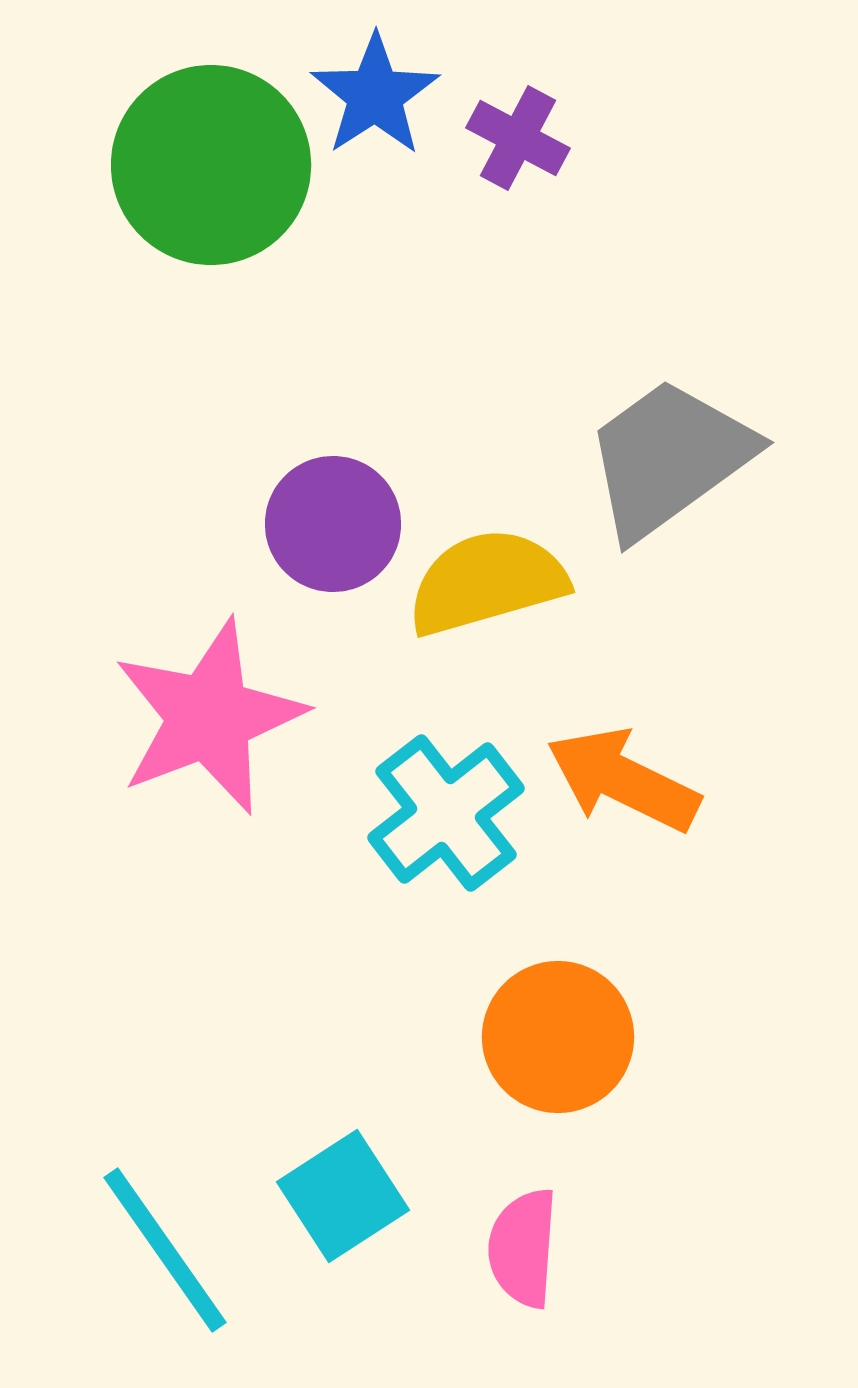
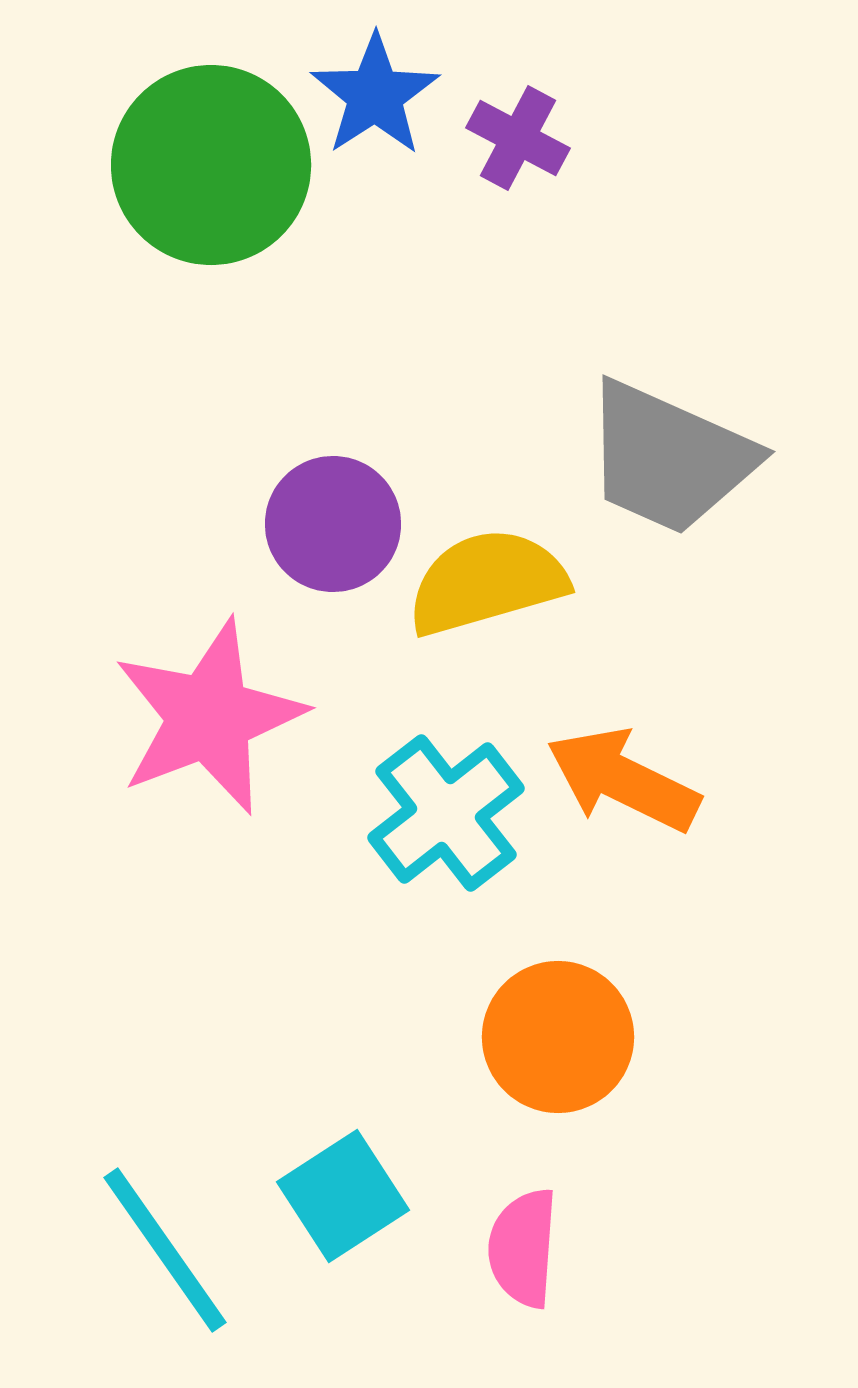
gray trapezoid: rotated 120 degrees counterclockwise
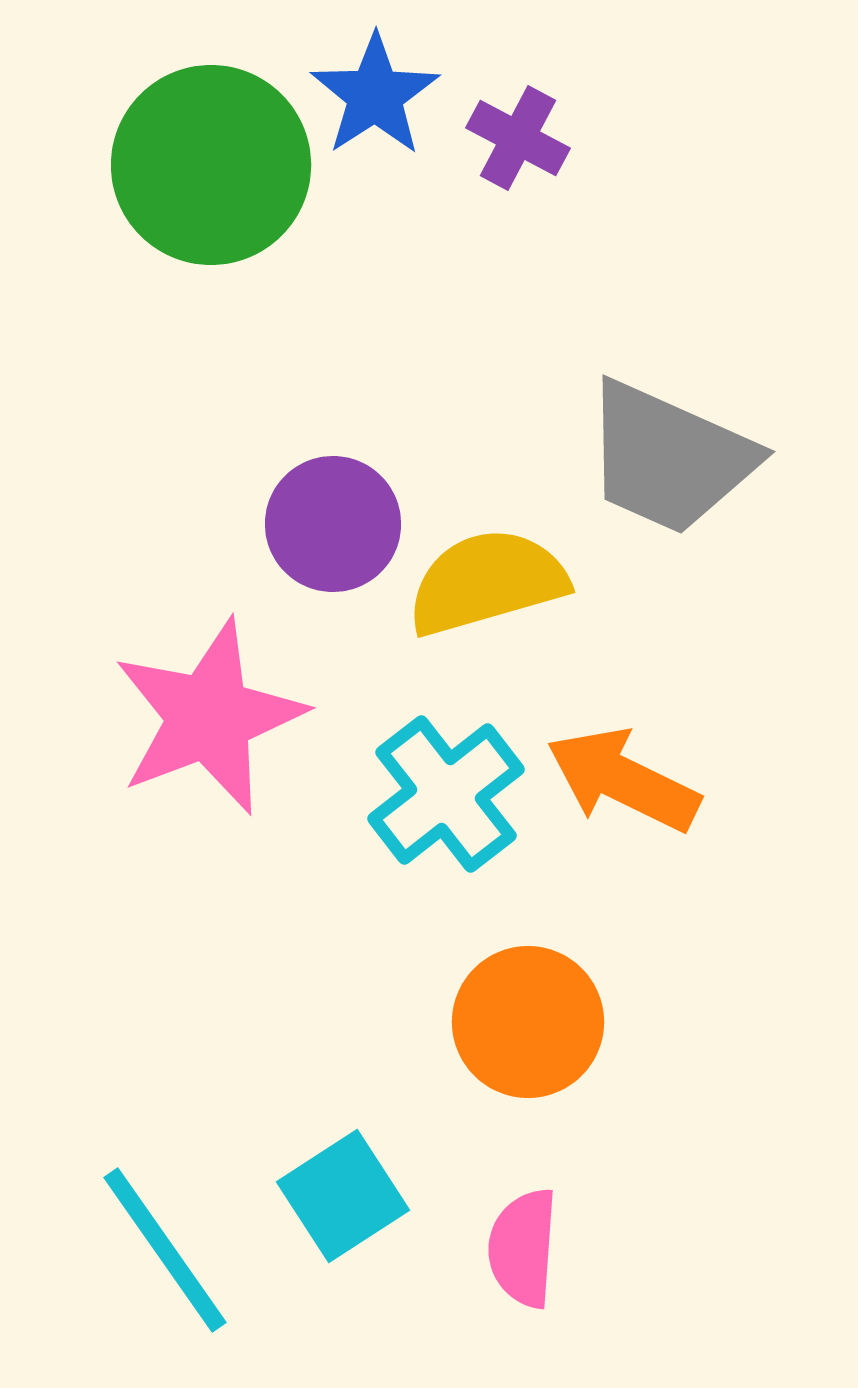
cyan cross: moved 19 px up
orange circle: moved 30 px left, 15 px up
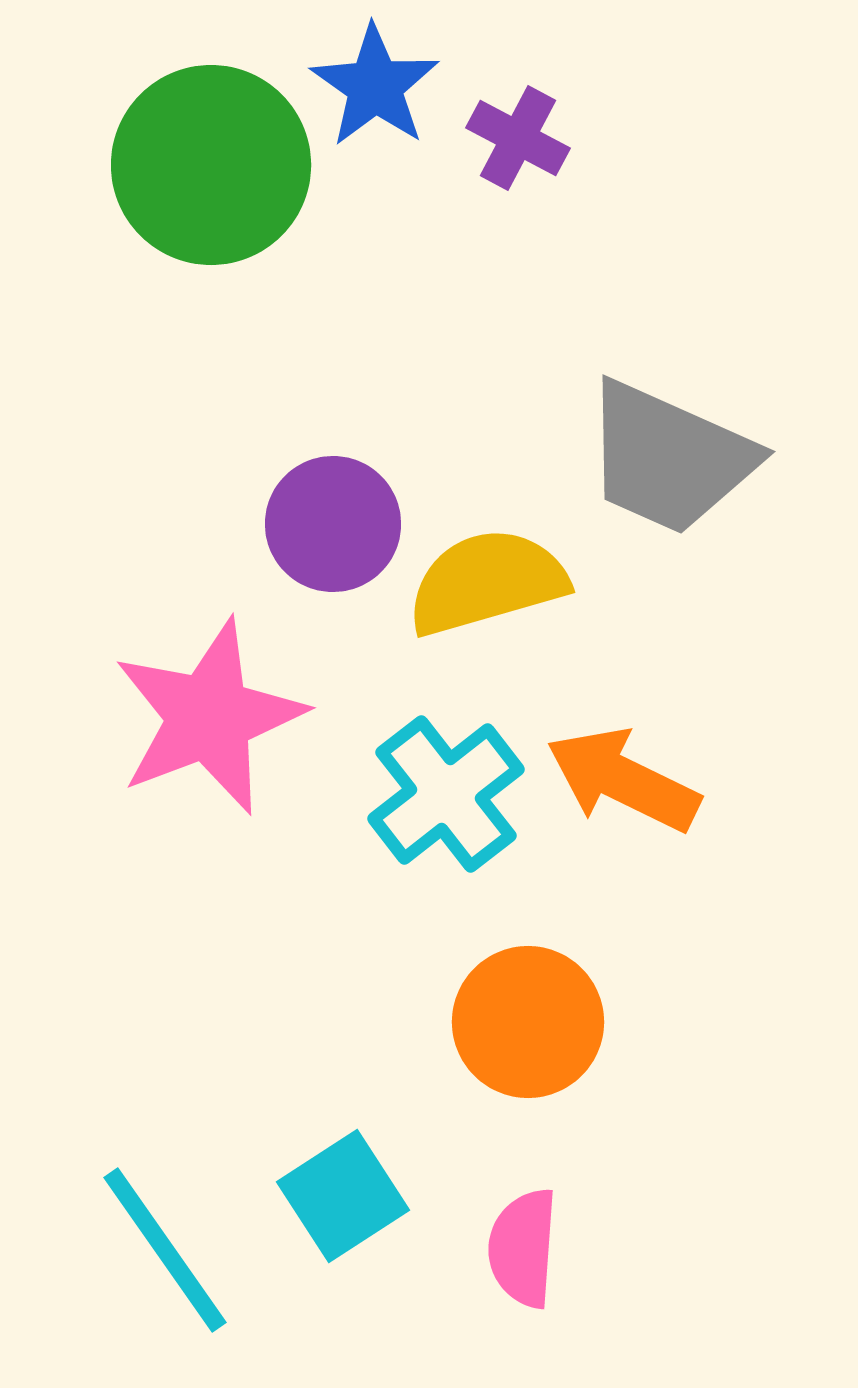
blue star: moved 9 px up; rotated 4 degrees counterclockwise
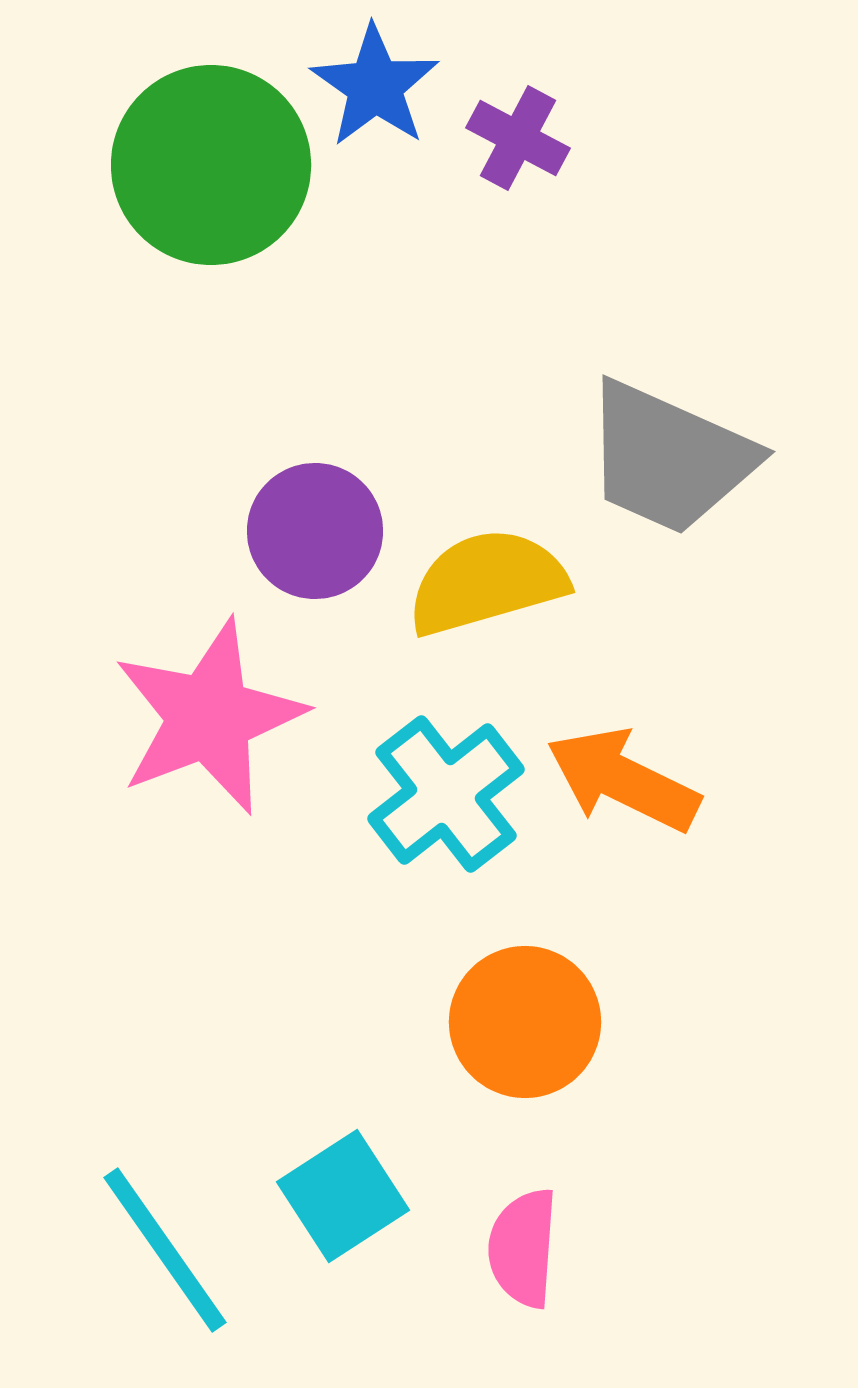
purple circle: moved 18 px left, 7 px down
orange circle: moved 3 px left
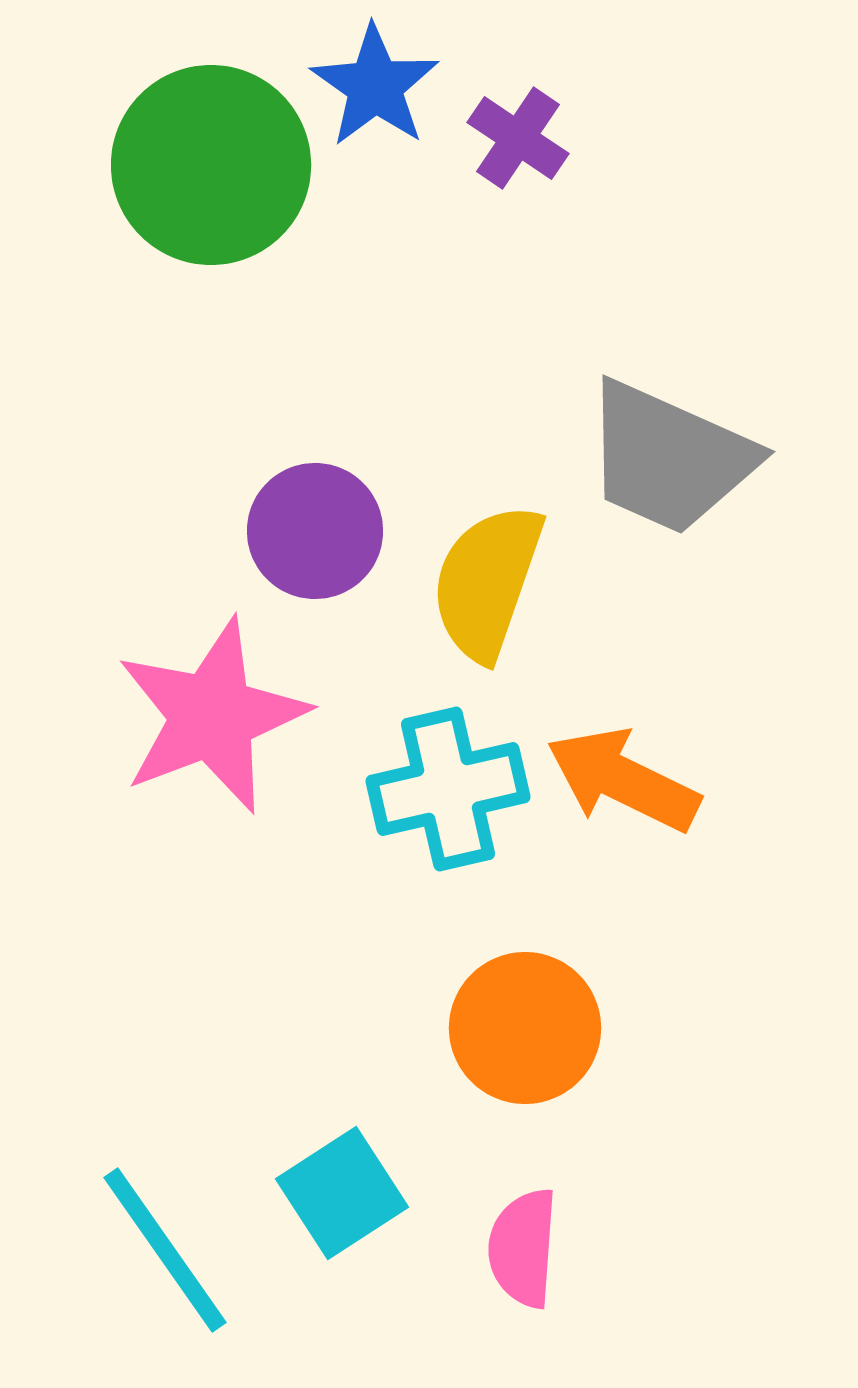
purple cross: rotated 6 degrees clockwise
yellow semicircle: rotated 55 degrees counterclockwise
pink star: moved 3 px right, 1 px up
cyan cross: moved 2 px right, 5 px up; rotated 25 degrees clockwise
orange circle: moved 6 px down
cyan square: moved 1 px left, 3 px up
